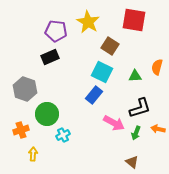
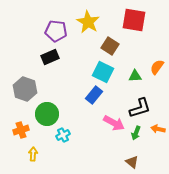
orange semicircle: rotated 21 degrees clockwise
cyan square: moved 1 px right
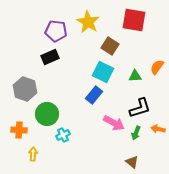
orange cross: moved 2 px left; rotated 21 degrees clockwise
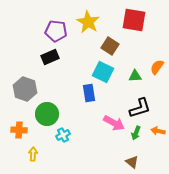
blue rectangle: moved 5 px left, 2 px up; rotated 48 degrees counterclockwise
orange arrow: moved 2 px down
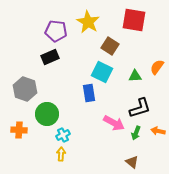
cyan square: moved 1 px left
yellow arrow: moved 28 px right
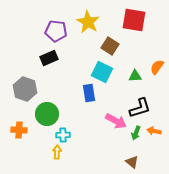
black rectangle: moved 1 px left, 1 px down
pink arrow: moved 2 px right, 2 px up
orange arrow: moved 4 px left
cyan cross: rotated 24 degrees clockwise
yellow arrow: moved 4 px left, 2 px up
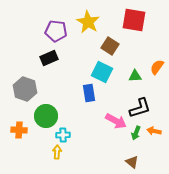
green circle: moved 1 px left, 2 px down
